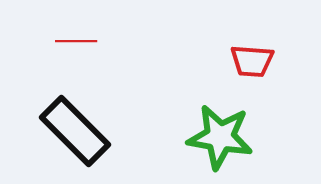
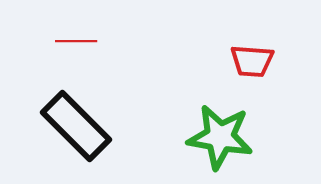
black rectangle: moved 1 px right, 5 px up
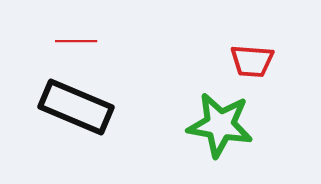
black rectangle: moved 19 px up; rotated 22 degrees counterclockwise
green star: moved 12 px up
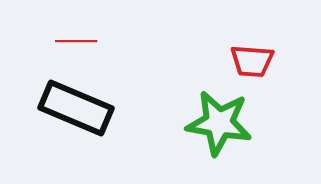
black rectangle: moved 1 px down
green star: moved 1 px left, 2 px up
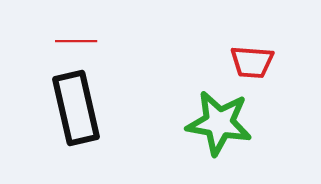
red trapezoid: moved 1 px down
black rectangle: rotated 54 degrees clockwise
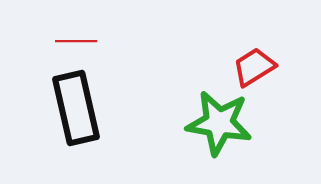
red trapezoid: moved 2 px right, 5 px down; rotated 144 degrees clockwise
